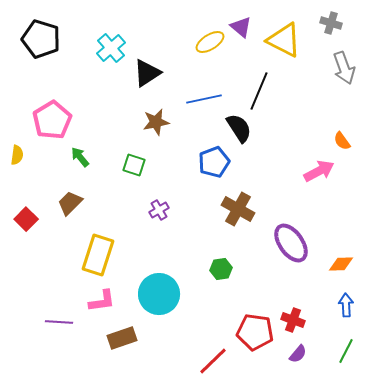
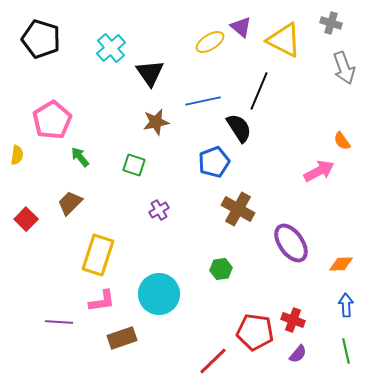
black triangle: moved 3 px right; rotated 32 degrees counterclockwise
blue line: moved 1 px left, 2 px down
green line: rotated 40 degrees counterclockwise
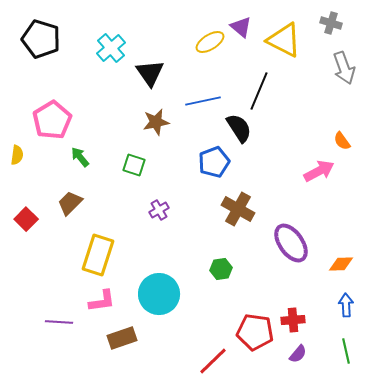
red cross: rotated 25 degrees counterclockwise
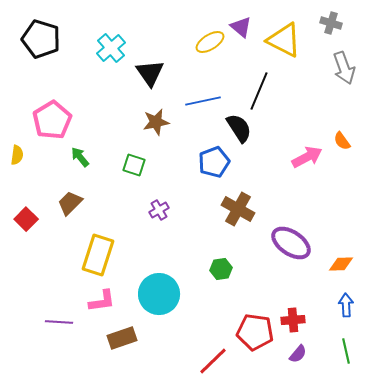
pink arrow: moved 12 px left, 14 px up
purple ellipse: rotated 21 degrees counterclockwise
